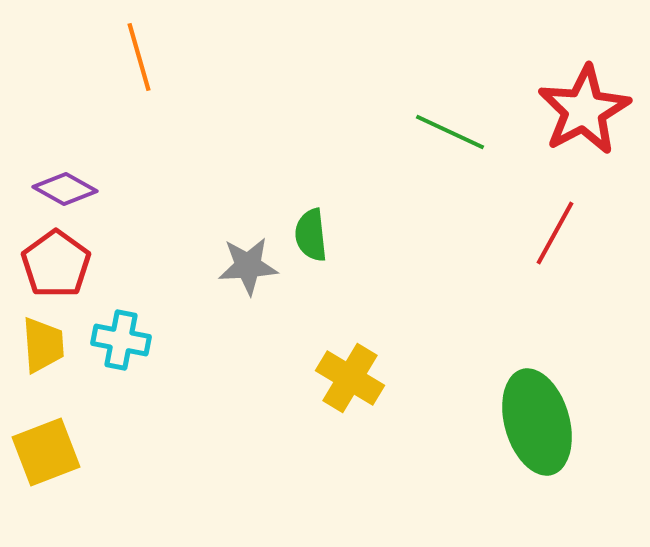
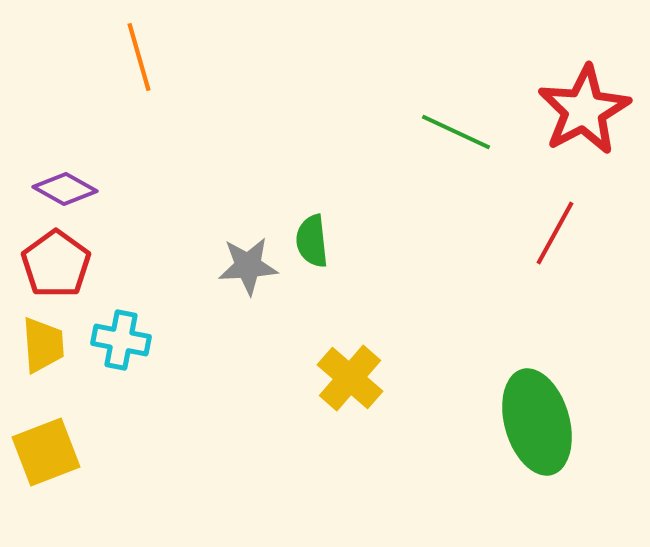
green line: moved 6 px right
green semicircle: moved 1 px right, 6 px down
yellow cross: rotated 10 degrees clockwise
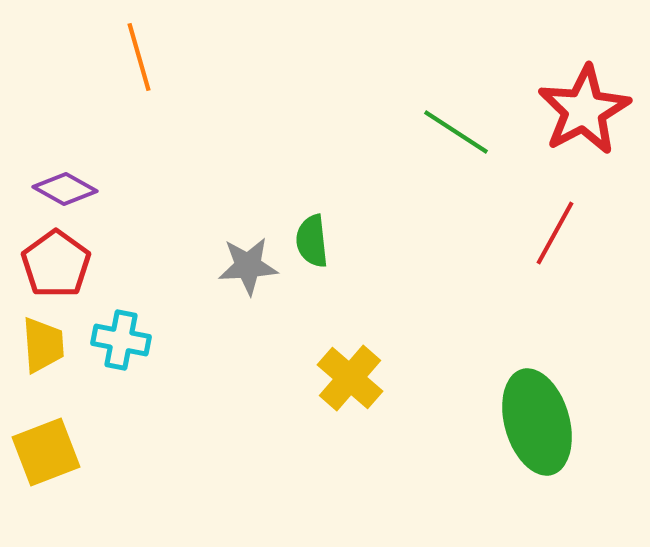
green line: rotated 8 degrees clockwise
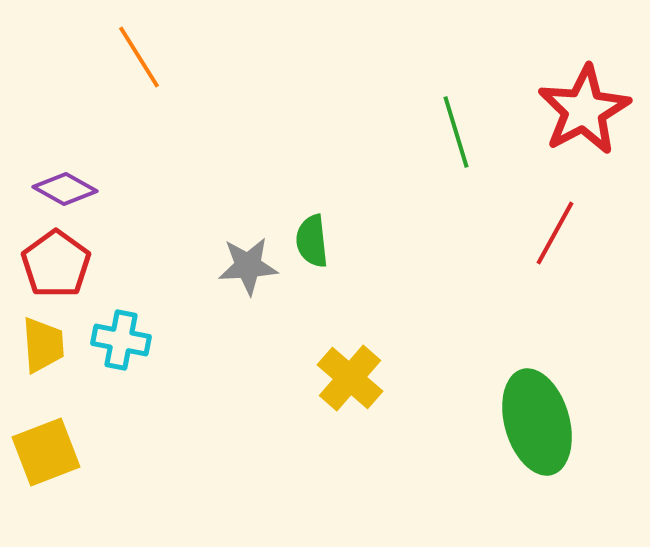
orange line: rotated 16 degrees counterclockwise
green line: rotated 40 degrees clockwise
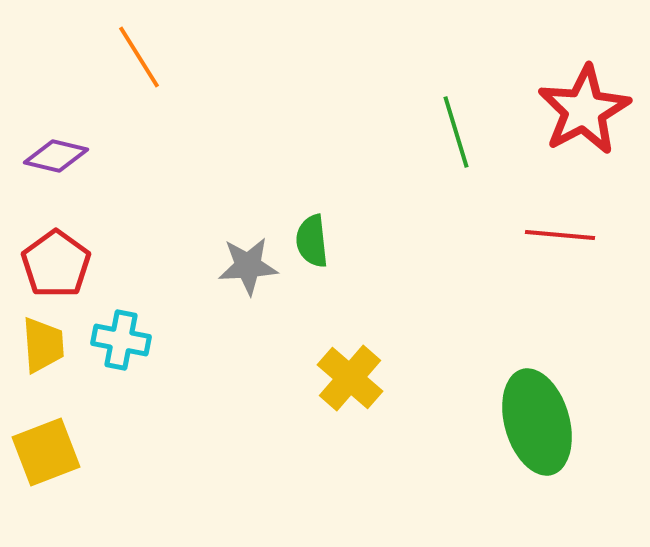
purple diamond: moved 9 px left, 33 px up; rotated 16 degrees counterclockwise
red line: moved 5 px right, 2 px down; rotated 66 degrees clockwise
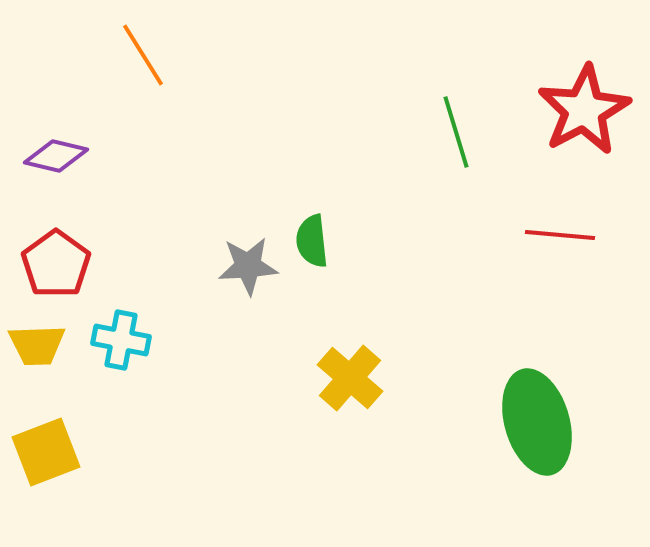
orange line: moved 4 px right, 2 px up
yellow trapezoid: moved 6 px left; rotated 92 degrees clockwise
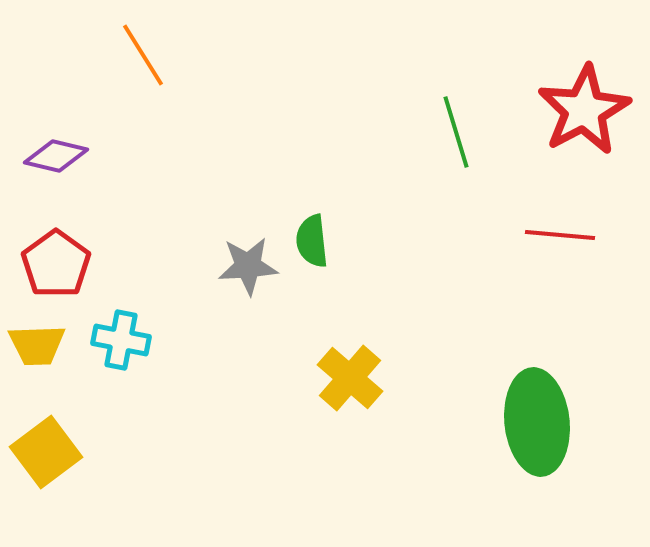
green ellipse: rotated 10 degrees clockwise
yellow square: rotated 16 degrees counterclockwise
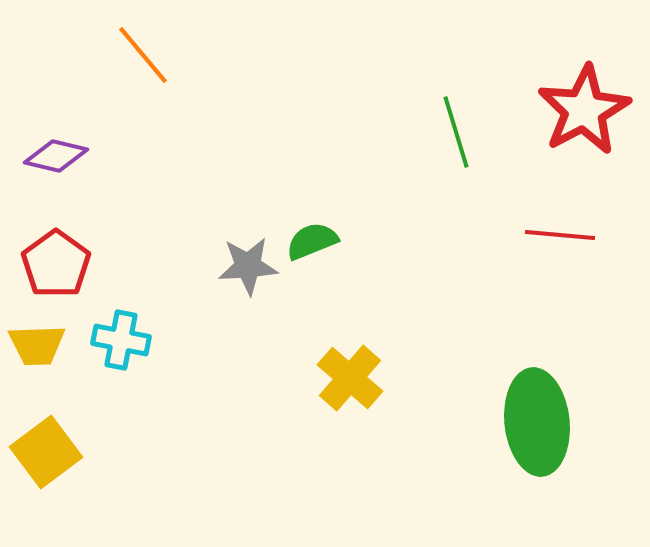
orange line: rotated 8 degrees counterclockwise
green semicircle: rotated 74 degrees clockwise
